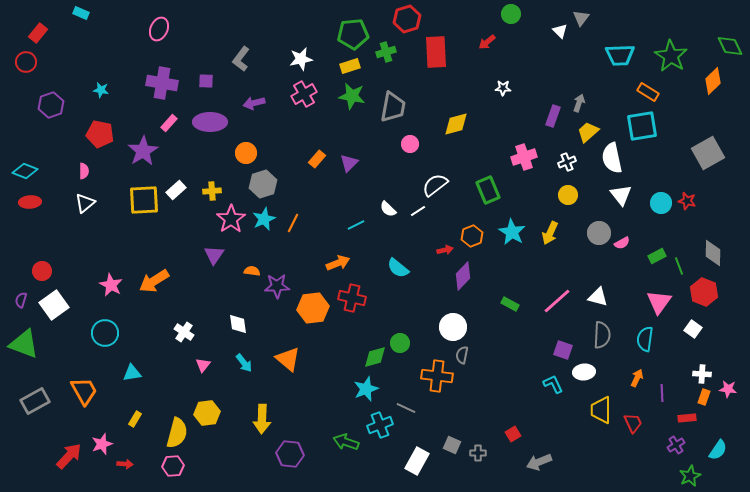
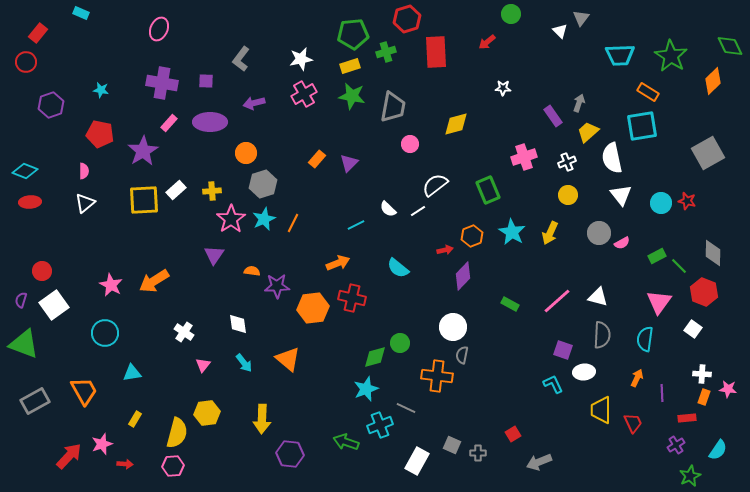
purple rectangle at (553, 116): rotated 55 degrees counterclockwise
green line at (679, 266): rotated 24 degrees counterclockwise
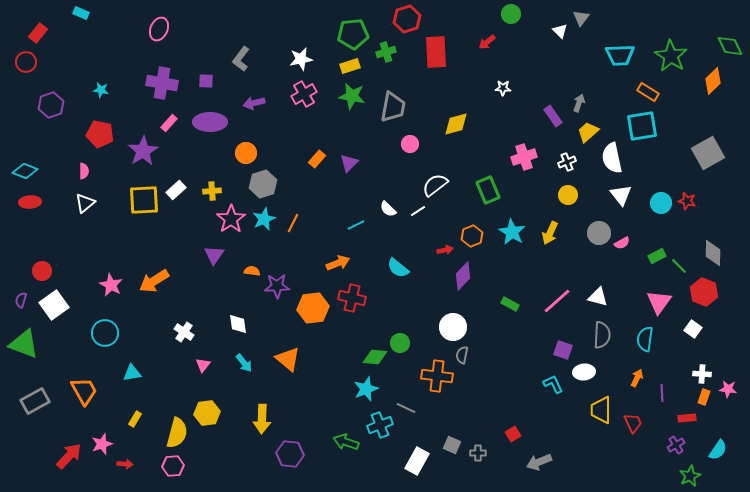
green diamond at (375, 357): rotated 20 degrees clockwise
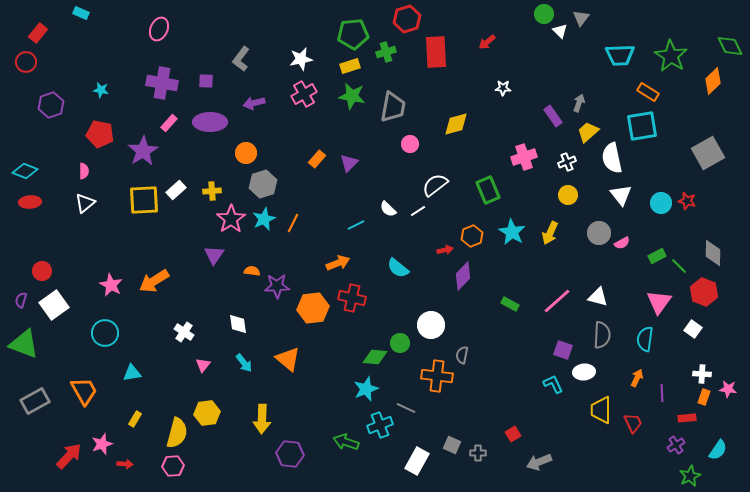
green circle at (511, 14): moved 33 px right
white circle at (453, 327): moved 22 px left, 2 px up
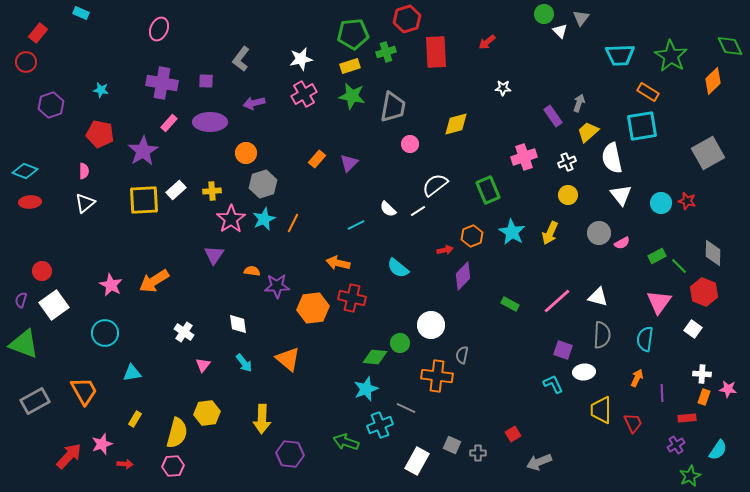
orange arrow at (338, 263): rotated 145 degrees counterclockwise
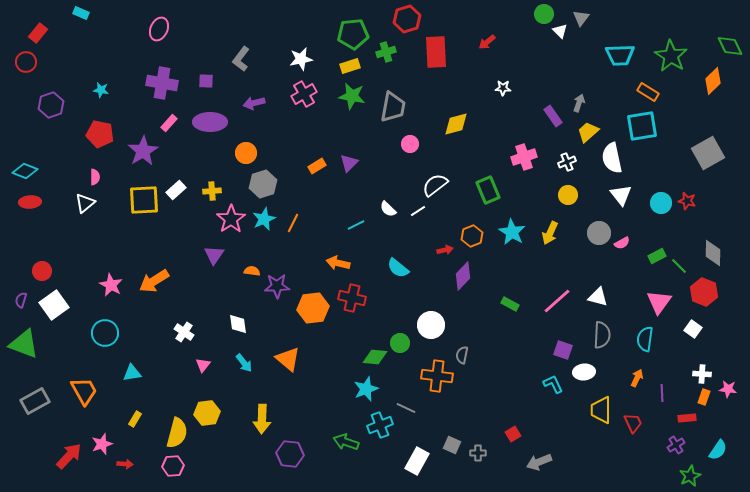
orange rectangle at (317, 159): moved 7 px down; rotated 18 degrees clockwise
pink semicircle at (84, 171): moved 11 px right, 6 px down
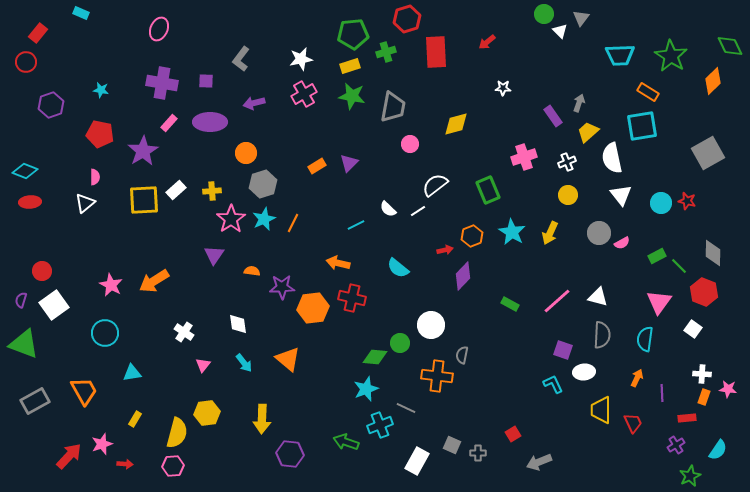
purple star at (277, 286): moved 5 px right, 1 px down
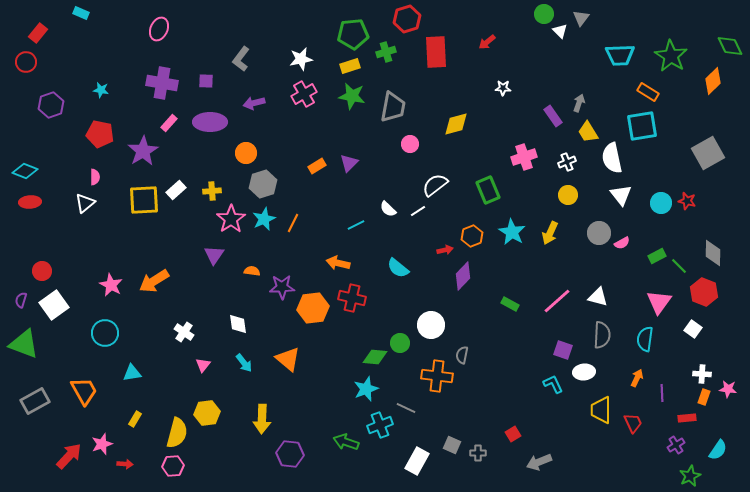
yellow trapezoid at (588, 132): rotated 80 degrees counterclockwise
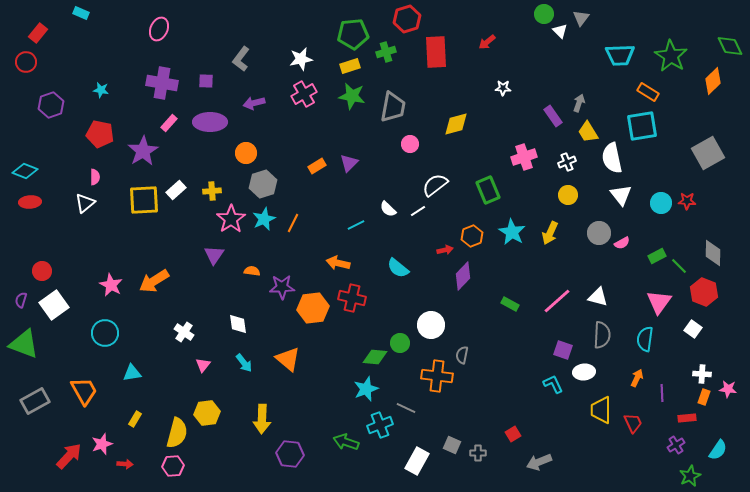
red star at (687, 201): rotated 12 degrees counterclockwise
